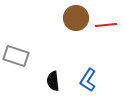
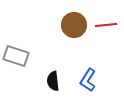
brown circle: moved 2 px left, 7 px down
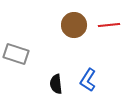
red line: moved 3 px right
gray rectangle: moved 2 px up
black semicircle: moved 3 px right, 3 px down
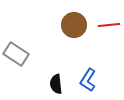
gray rectangle: rotated 15 degrees clockwise
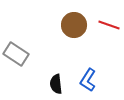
red line: rotated 25 degrees clockwise
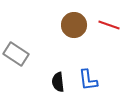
blue L-shape: rotated 40 degrees counterclockwise
black semicircle: moved 2 px right, 2 px up
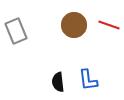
gray rectangle: moved 23 px up; rotated 35 degrees clockwise
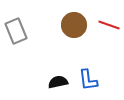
black semicircle: rotated 84 degrees clockwise
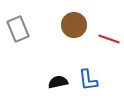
red line: moved 14 px down
gray rectangle: moved 2 px right, 2 px up
